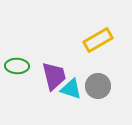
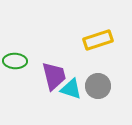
yellow rectangle: rotated 12 degrees clockwise
green ellipse: moved 2 px left, 5 px up
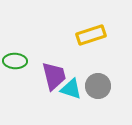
yellow rectangle: moved 7 px left, 5 px up
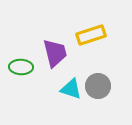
green ellipse: moved 6 px right, 6 px down
purple trapezoid: moved 1 px right, 23 px up
